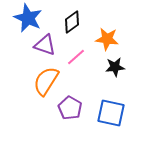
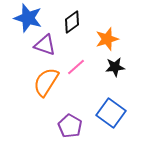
blue star: rotated 8 degrees counterclockwise
orange star: rotated 25 degrees counterclockwise
pink line: moved 10 px down
orange semicircle: moved 1 px down
purple pentagon: moved 18 px down
blue square: rotated 24 degrees clockwise
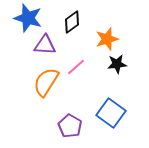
purple triangle: rotated 15 degrees counterclockwise
black star: moved 2 px right, 3 px up
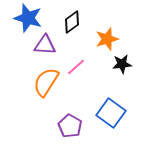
black star: moved 5 px right
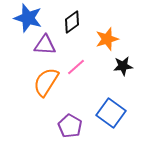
black star: moved 1 px right, 2 px down
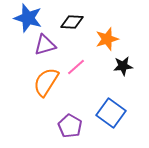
black diamond: rotated 40 degrees clockwise
purple triangle: rotated 20 degrees counterclockwise
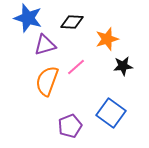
orange semicircle: moved 1 px right, 1 px up; rotated 12 degrees counterclockwise
purple pentagon: rotated 20 degrees clockwise
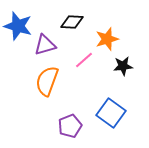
blue star: moved 10 px left, 8 px down
pink line: moved 8 px right, 7 px up
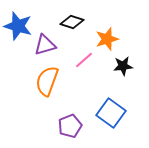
black diamond: rotated 15 degrees clockwise
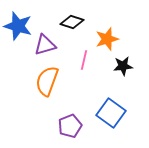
pink line: rotated 36 degrees counterclockwise
